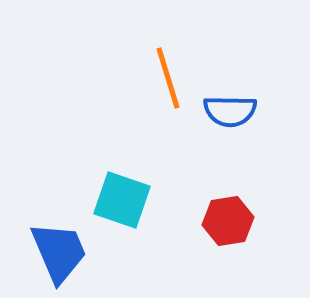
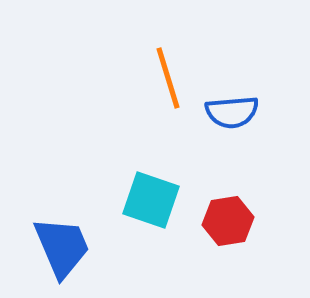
blue semicircle: moved 2 px right, 1 px down; rotated 6 degrees counterclockwise
cyan square: moved 29 px right
blue trapezoid: moved 3 px right, 5 px up
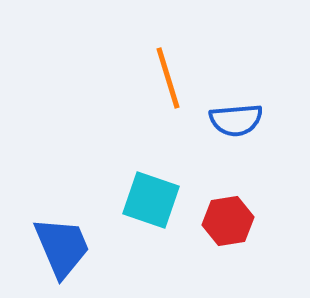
blue semicircle: moved 4 px right, 8 px down
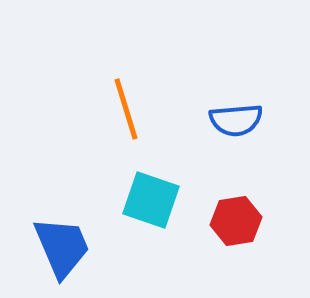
orange line: moved 42 px left, 31 px down
red hexagon: moved 8 px right
